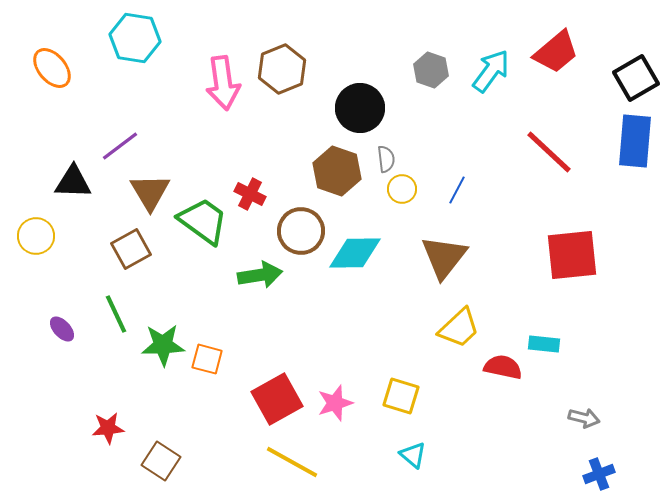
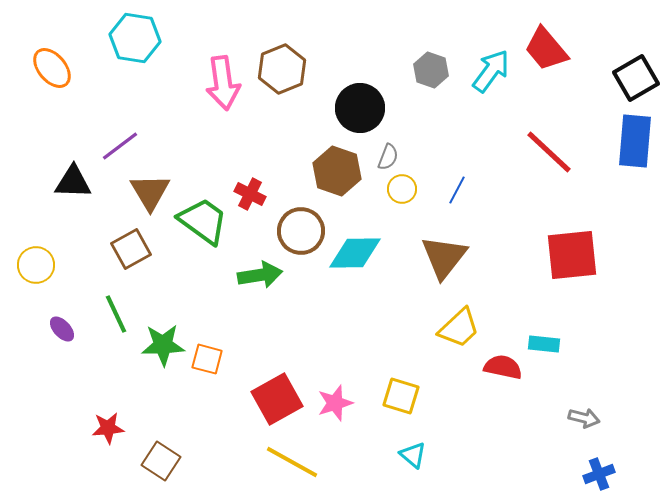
red trapezoid at (556, 52): moved 10 px left, 3 px up; rotated 90 degrees clockwise
gray semicircle at (386, 159): moved 2 px right, 2 px up; rotated 28 degrees clockwise
yellow circle at (36, 236): moved 29 px down
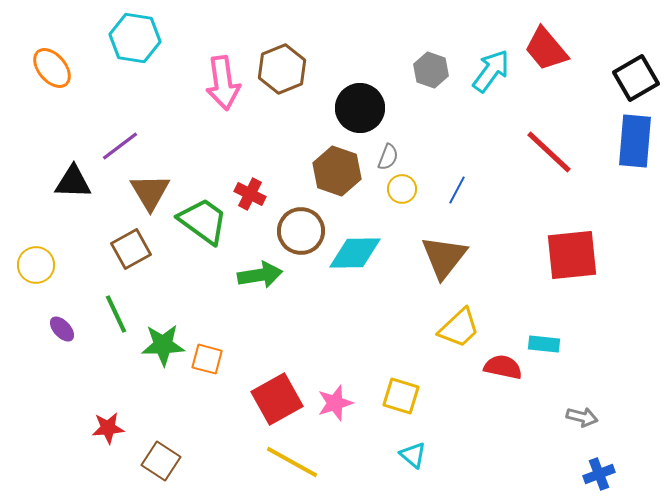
gray arrow at (584, 418): moved 2 px left, 1 px up
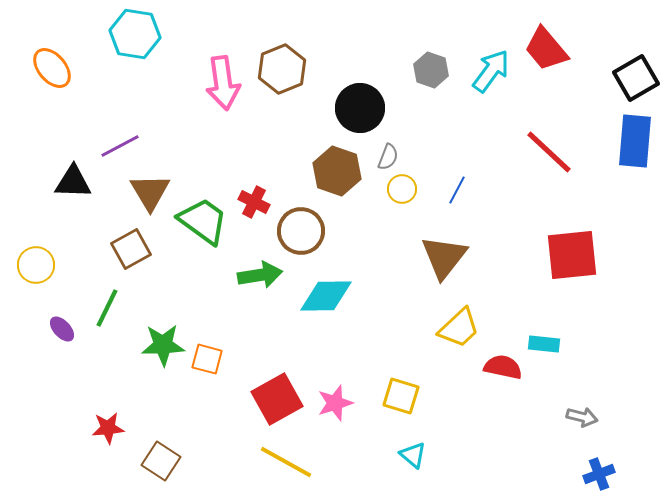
cyan hexagon at (135, 38): moved 4 px up
purple line at (120, 146): rotated 9 degrees clockwise
red cross at (250, 194): moved 4 px right, 8 px down
cyan diamond at (355, 253): moved 29 px left, 43 px down
green line at (116, 314): moved 9 px left, 6 px up; rotated 51 degrees clockwise
yellow line at (292, 462): moved 6 px left
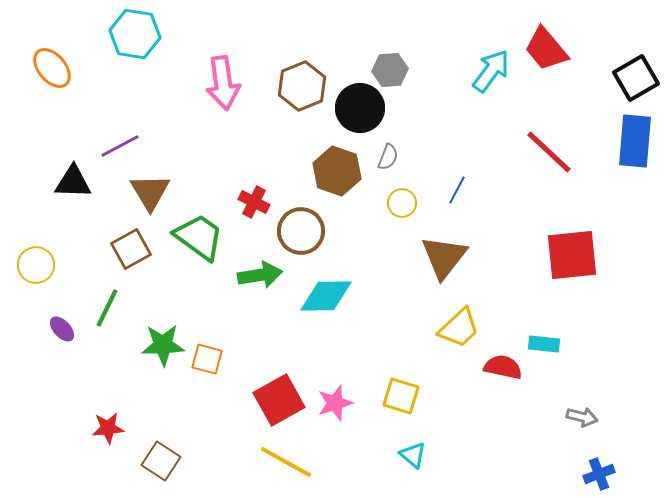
brown hexagon at (282, 69): moved 20 px right, 17 px down
gray hexagon at (431, 70): moved 41 px left; rotated 24 degrees counterclockwise
yellow circle at (402, 189): moved 14 px down
green trapezoid at (203, 221): moved 4 px left, 16 px down
red square at (277, 399): moved 2 px right, 1 px down
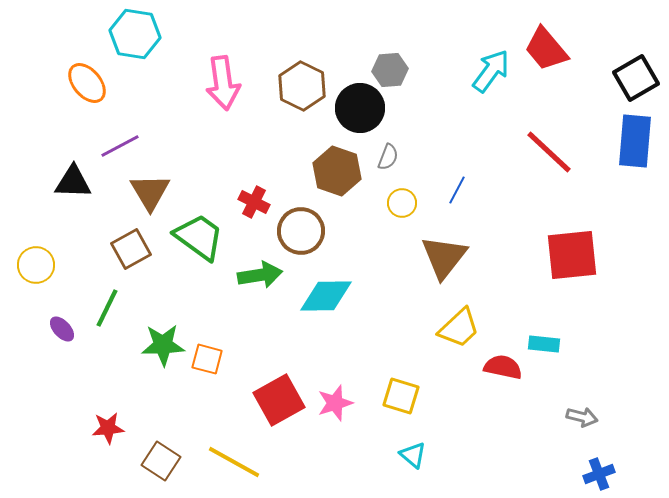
orange ellipse at (52, 68): moved 35 px right, 15 px down
brown hexagon at (302, 86): rotated 12 degrees counterclockwise
yellow line at (286, 462): moved 52 px left
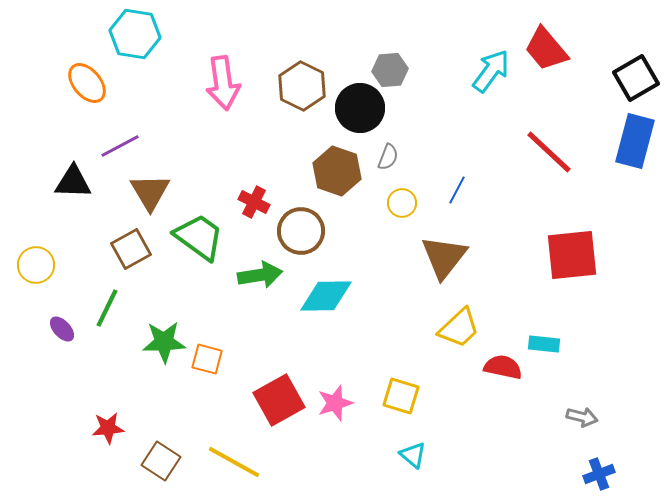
blue rectangle at (635, 141): rotated 10 degrees clockwise
green star at (163, 345): moved 1 px right, 3 px up
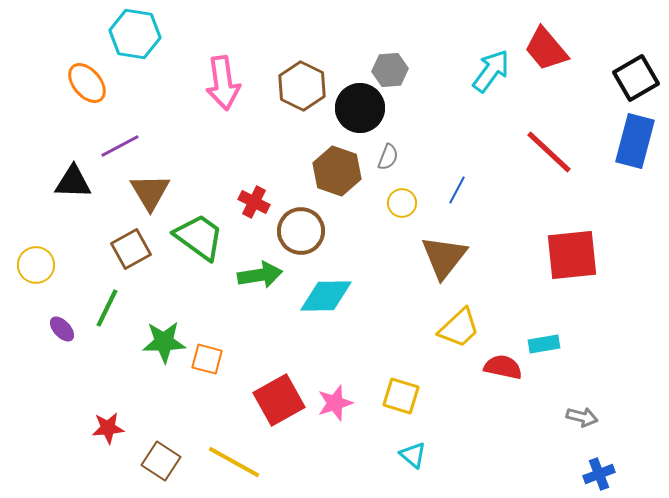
cyan rectangle at (544, 344): rotated 16 degrees counterclockwise
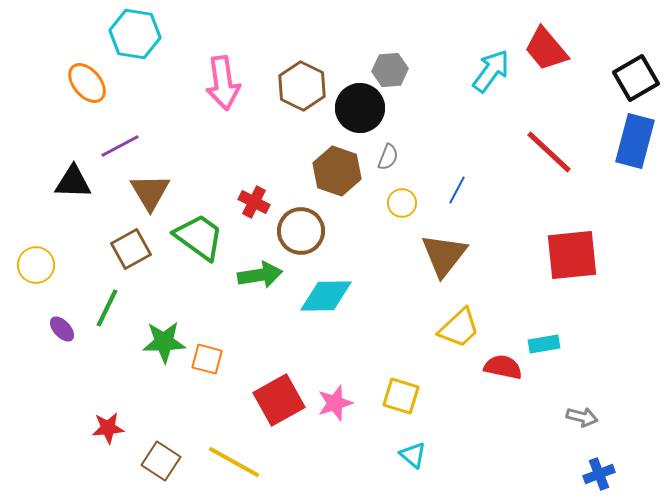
brown triangle at (444, 257): moved 2 px up
